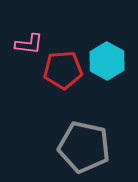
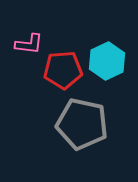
cyan hexagon: rotated 6 degrees clockwise
gray pentagon: moved 2 px left, 23 px up
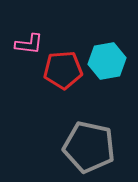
cyan hexagon: rotated 15 degrees clockwise
gray pentagon: moved 7 px right, 23 px down
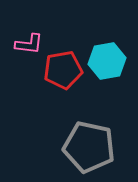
red pentagon: rotated 6 degrees counterclockwise
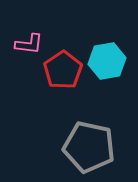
red pentagon: rotated 24 degrees counterclockwise
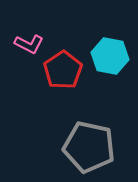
pink L-shape: rotated 20 degrees clockwise
cyan hexagon: moved 3 px right, 5 px up; rotated 21 degrees clockwise
